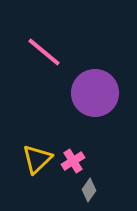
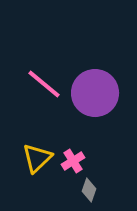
pink line: moved 32 px down
yellow triangle: moved 1 px up
gray diamond: rotated 15 degrees counterclockwise
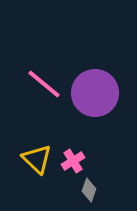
yellow triangle: moved 1 px down; rotated 32 degrees counterclockwise
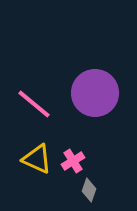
pink line: moved 10 px left, 20 px down
yellow triangle: rotated 20 degrees counterclockwise
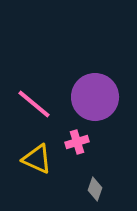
purple circle: moved 4 px down
pink cross: moved 4 px right, 19 px up; rotated 15 degrees clockwise
gray diamond: moved 6 px right, 1 px up
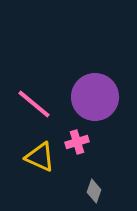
yellow triangle: moved 3 px right, 2 px up
gray diamond: moved 1 px left, 2 px down
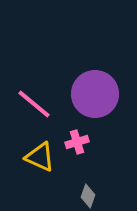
purple circle: moved 3 px up
gray diamond: moved 6 px left, 5 px down
